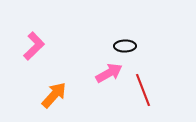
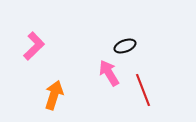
black ellipse: rotated 20 degrees counterclockwise
pink arrow: rotated 92 degrees counterclockwise
orange arrow: rotated 24 degrees counterclockwise
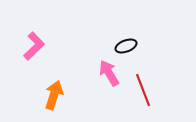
black ellipse: moved 1 px right
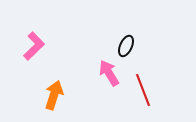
black ellipse: rotated 45 degrees counterclockwise
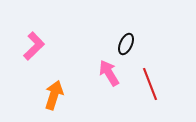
black ellipse: moved 2 px up
red line: moved 7 px right, 6 px up
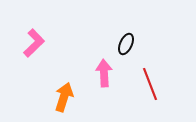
pink L-shape: moved 3 px up
pink arrow: moved 5 px left; rotated 28 degrees clockwise
orange arrow: moved 10 px right, 2 px down
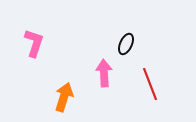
pink L-shape: rotated 28 degrees counterclockwise
